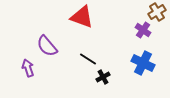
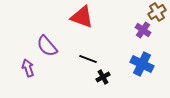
black line: rotated 12 degrees counterclockwise
blue cross: moved 1 px left, 1 px down
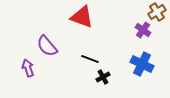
black line: moved 2 px right
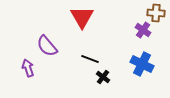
brown cross: moved 1 px left, 1 px down; rotated 36 degrees clockwise
red triangle: rotated 40 degrees clockwise
black cross: rotated 24 degrees counterclockwise
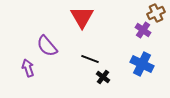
brown cross: rotated 30 degrees counterclockwise
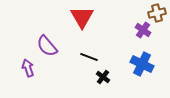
brown cross: moved 1 px right; rotated 12 degrees clockwise
black line: moved 1 px left, 2 px up
